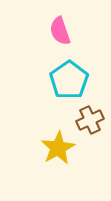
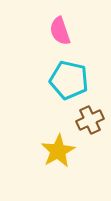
cyan pentagon: rotated 24 degrees counterclockwise
yellow star: moved 3 px down
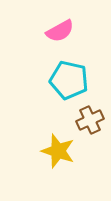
pink semicircle: rotated 100 degrees counterclockwise
yellow star: rotated 24 degrees counterclockwise
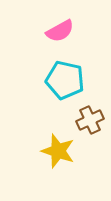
cyan pentagon: moved 4 px left
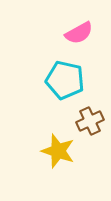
pink semicircle: moved 19 px right, 2 px down
brown cross: moved 1 px down
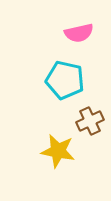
pink semicircle: rotated 16 degrees clockwise
yellow star: rotated 8 degrees counterclockwise
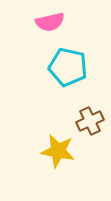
pink semicircle: moved 29 px left, 11 px up
cyan pentagon: moved 3 px right, 13 px up
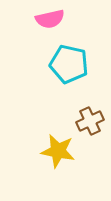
pink semicircle: moved 3 px up
cyan pentagon: moved 1 px right, 3 px up
